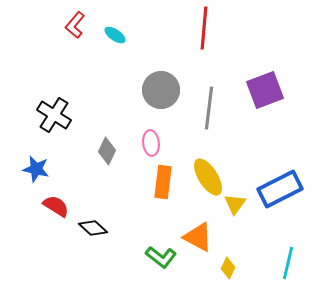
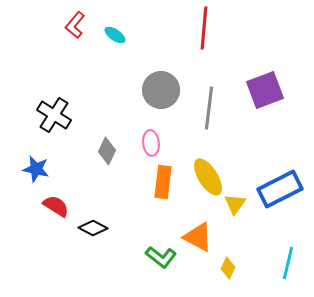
black diamond: rotated 16 degrees counterclockwise
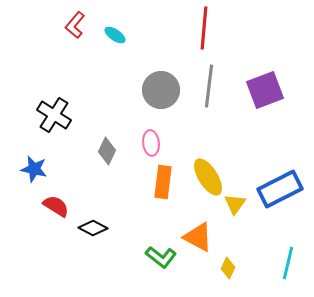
gray line: moved 22 px up
blue star: moved 2 px left
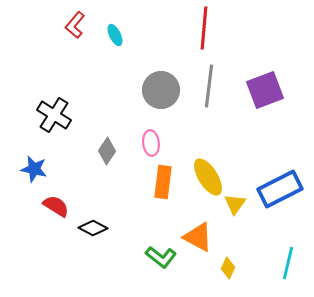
cyan ellipse: rotated 30 degrees clockwise
gray diamond: rotated 8 degrees clockwise
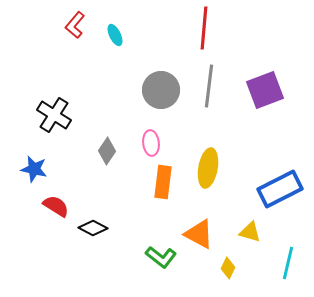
yellow ellipse: moved 9 px up; rotated 42 degrees clockwise
yellow triangle: moved 15 px right, 28 px down; rotated 50 degrees counterclockwise
orange triangle: moved 1 px right, 3 px up
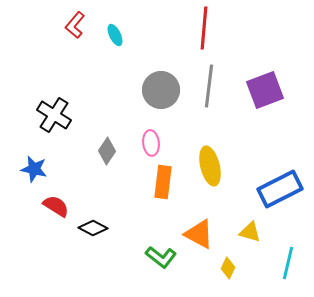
yellow ellipse: moved 2 px right, 2 px up; rotated 24 degrees counterclockwise
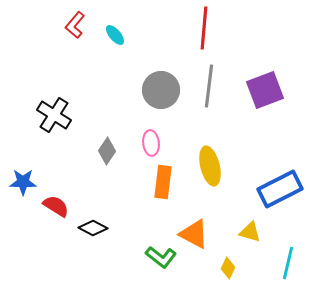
cyan ellipse: rotated 15 degrees counterclockwise
blue star: moved 11 px left, 13 px down; rotated 12 degrees counterclockwise
orange triangle: moved 5 px left
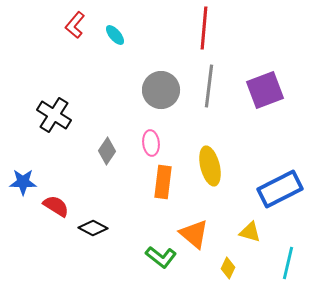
orange triangle: rotated 12 degrees clockwise
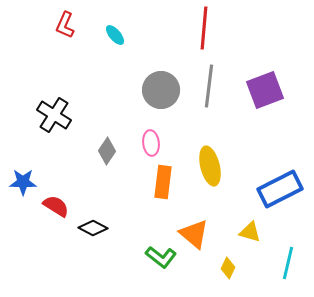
red L-shape: moved 10 px left; rotated 16 degrees counterclockwise
